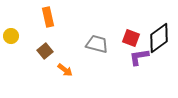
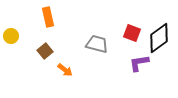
red square: moved 1 px right, 5 px up
purple L-shape: moved 6 px down
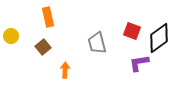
red square: moved 2 px up
gray trapezoid: moved 1 px up; rotated 120 degrees counterclockwise
brown square: moved 2 px left, 4 px up
orange arrow: rotated 126 degrees counterclockwise
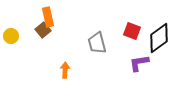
brown square: moved 17 px up
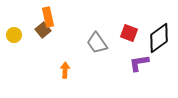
red square: moved 3 px left, 2 px down
yellow circle: moved 3 px right, 1 px up
gray trapezoid: rotated 20 degrees counterclockwise
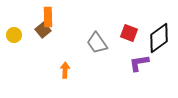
orange rectangle: rotated 12 degrees clockwise
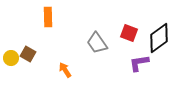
brown square: moved 15 px left, 24 px down; rotated 21 degrees counterclockwise
yellow circle: moved 3 px left, 23 px down
orange arrow: rotated 35 degrees counterclockwise
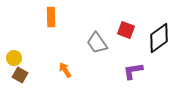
orange rectangle: moved 3 px right
red square: moved 3 px left, 3 px up
brown square: moved 8 px left, 21 px down
yellow circle: moved 3 px right
purple L-shape: moved 6 px left, 8 px down
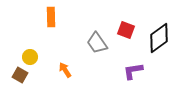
yellow circle: moved 16 px right, 1 px up
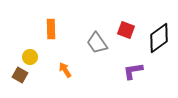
orange rectangle: moved 12 px down
